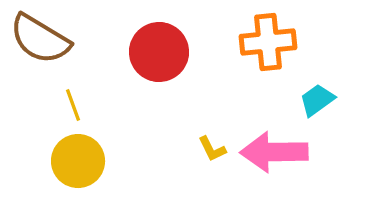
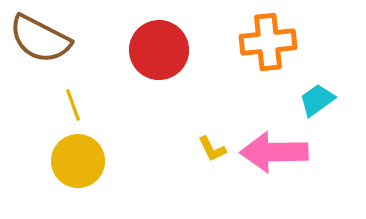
brown semicircle: rotated 4 degrees counterclockwise
red circle: moved 2 px up
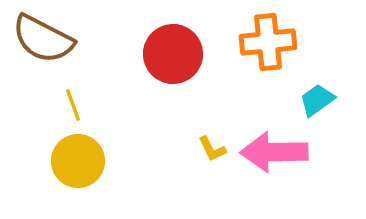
brown semicircle: moved 3 px right
red circle: moved 14 px right, 4 px down
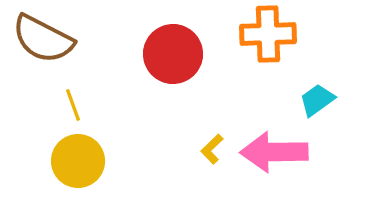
orange cross: moved 8 px up; rotated 4 degrees clockwise
yellow L-shape: rotated 72 degrees clockwise
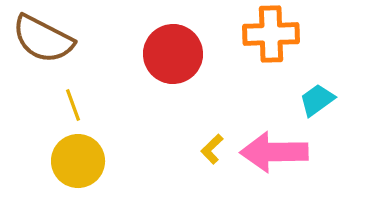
orange cross: moved 3 px right
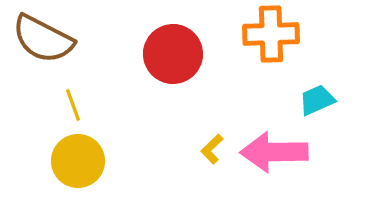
cyan trapezoid: rotated 12 degrees clockwise
